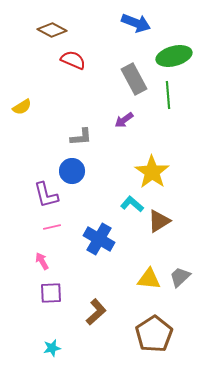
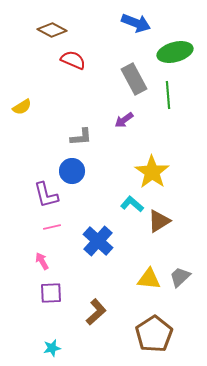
green ellipse: moved 1 px right, 4 px up
blue cross: moved 1 px left, 2 px down; rotated 12 degrees clockwise
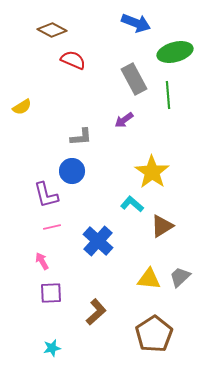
brown triangle: moved 3 px right, 5 px down
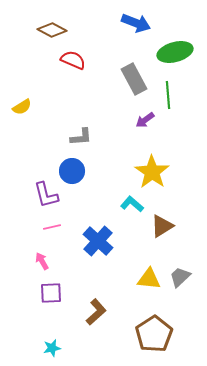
purple arrow: moved 21 px right
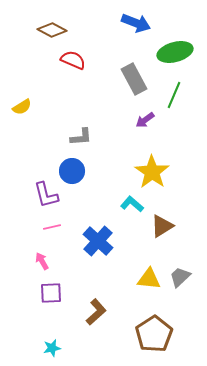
green line: moved 6 px right; rotated 28 degrees clockwise
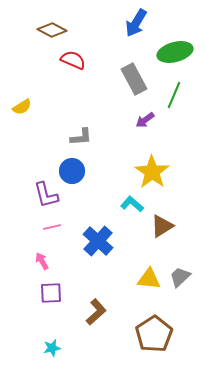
blue arrow: rotated 100 degrees clockwise
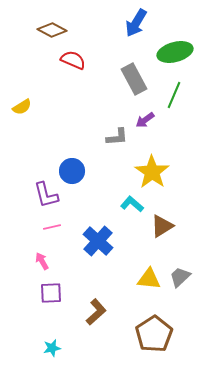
gray L-shape: moved 36 px right
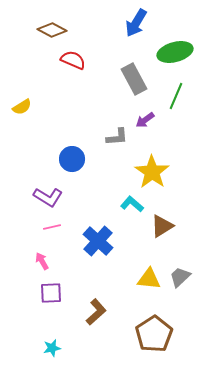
green line: moved 2 px right, 1 px down
blue circle: moved 12 px up
purple L-shape: moved 2 px right, 2 px down; rotated 44 degrees counterclockwise
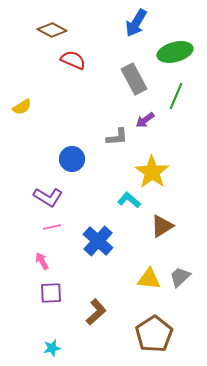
cyan L-shape: moved 3 px left, 4 px up
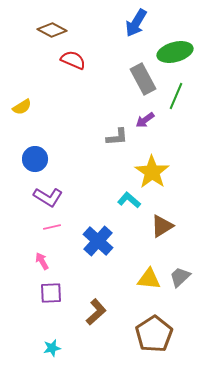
gray rectangle: moved 9 px right
blue circle: moved 37 px left
